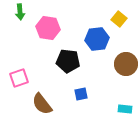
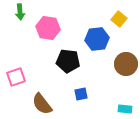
pink square: moved 3 px left, 1 px up
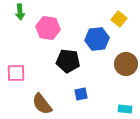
pink square: moved 4 px up; rotated 18 degrees clockwise
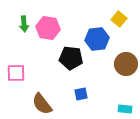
green arrow: moved 4 px right, 12 px down
black pentagon: moved 3 px right, 3 px up
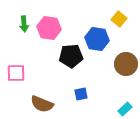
pink hexagon: moved 1 px right
blue hexagon: rotated 15 degrees clockwise
black pentagon: moved 2 px up; rotated 10 degrees counterclockwise
brown semicircle: rotated 30 degrees counterclockwise
cyan rectangle: rotated 48 degrees counterclockwise
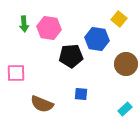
blue square: rotated 16 degrees clockwise
